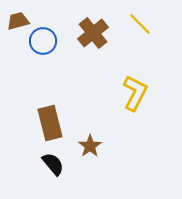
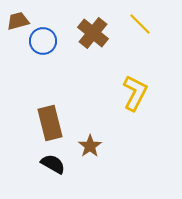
brown cross: rotated 12 degrees counterclockwise
black semicircle: rotated 20 degrees counterclockwise
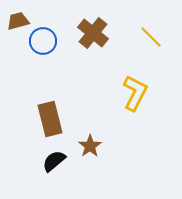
yellow line: moved 11 px right, 13 px down
brown rectangle: moved 4 px up
black semicircle: moved 1 px right, 3 px up; rotated 70 degrees counterclockwise
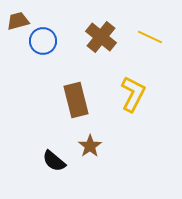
brown cross: moved 8 px right, 4 px down
yellow line: moved 1 px left; rotated 20 degrees counterclockwise
yellow L-shape: moved 2 px left, 1 px down
brown rectangle: moved 26 px right, 19 px up
black semicircle: rotated 100 degrees counterclockwise
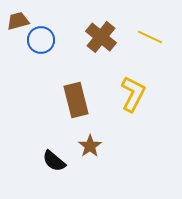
blue circle: moved 2 px left, 1 px up
